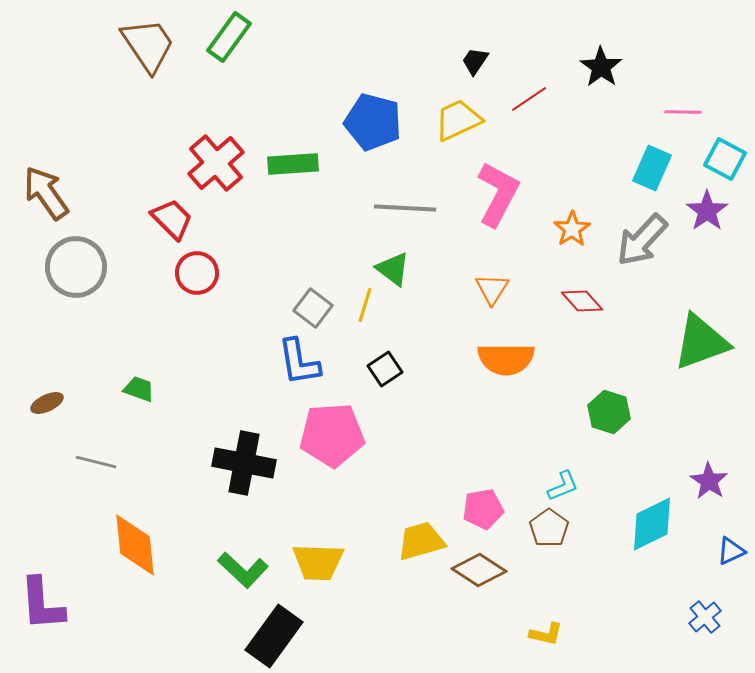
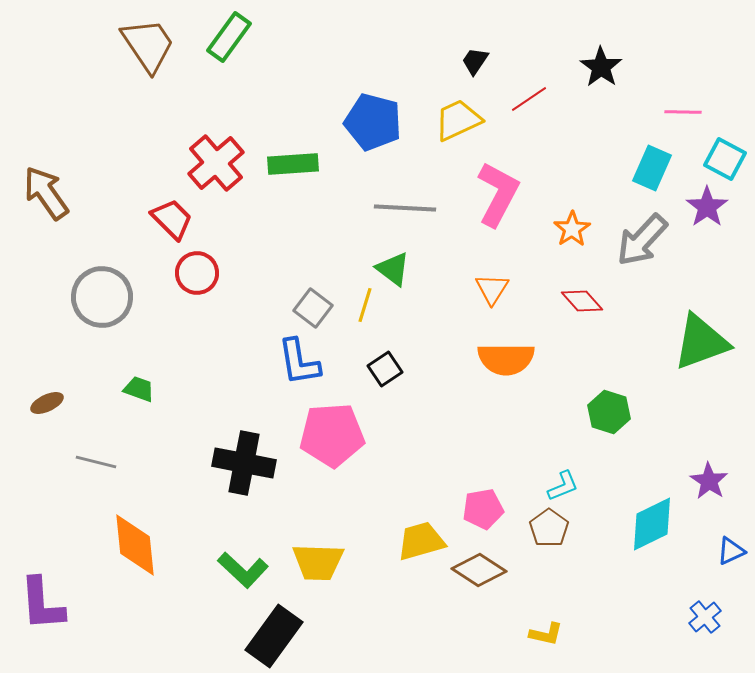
purple star at (707, 211): moved 4 px up
gray circle at (76, 267): moved 26 px right, 30 px down
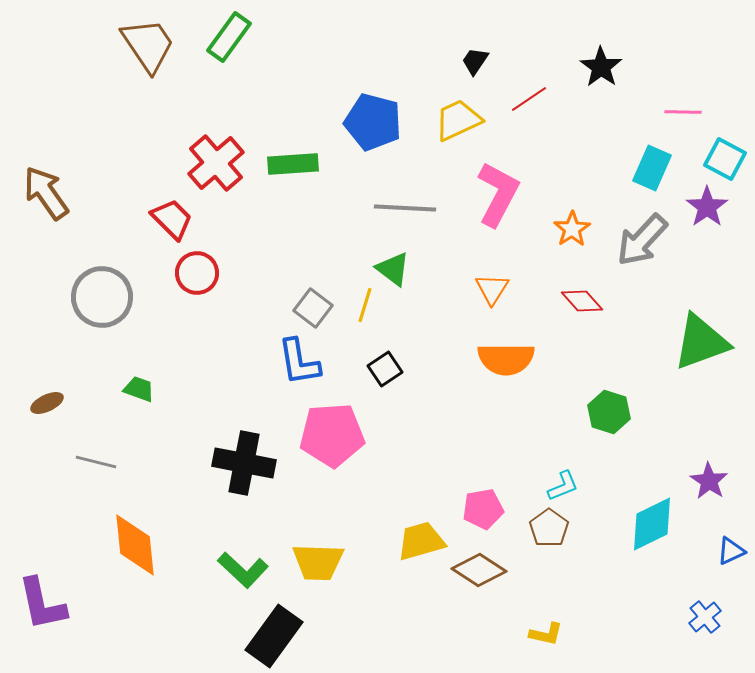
purple L-shape at (42, 604): rotated 8 degrees counterclockwise
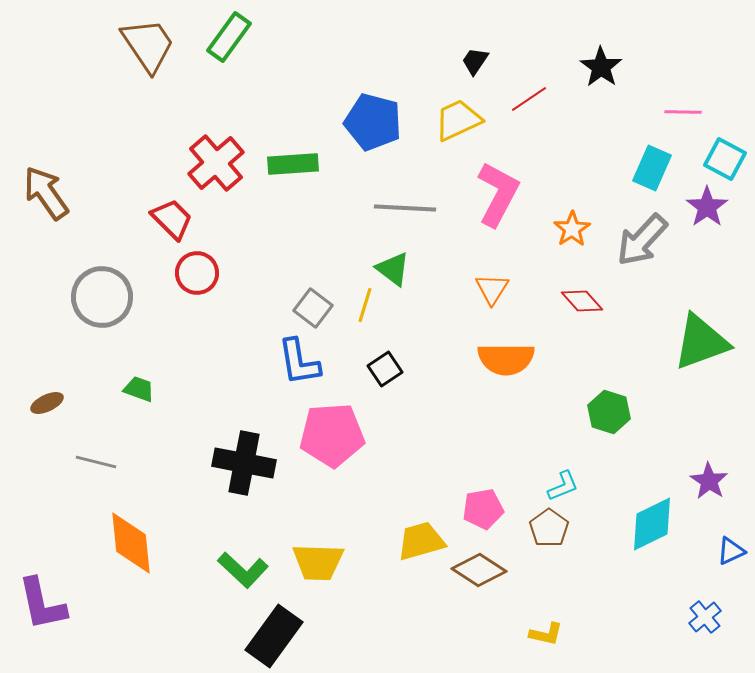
orange diamond at (135, 545): moved 4 px left, 2 px up
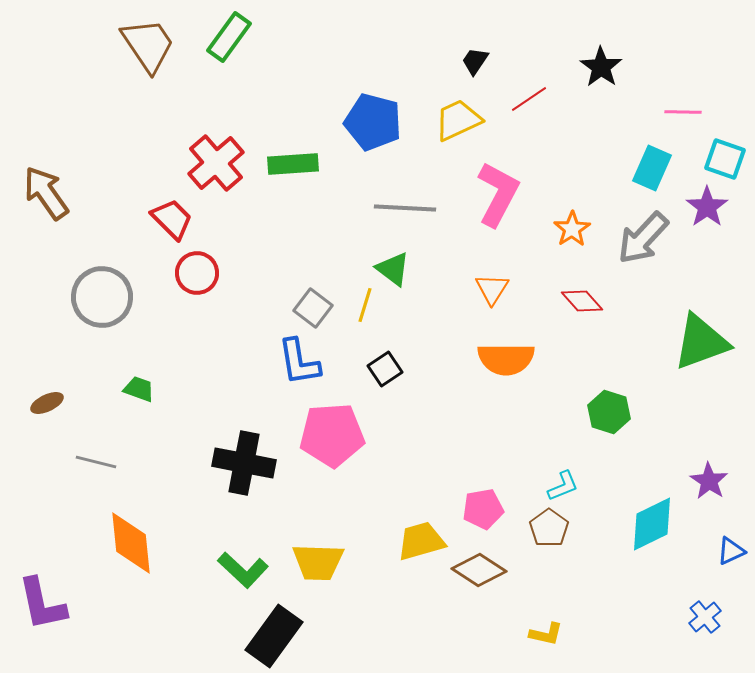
cyan square at (725, 159): rotated 9 degrees counterclockwise
gray arrow at (642, 240): moved 1 px right, 2 px up
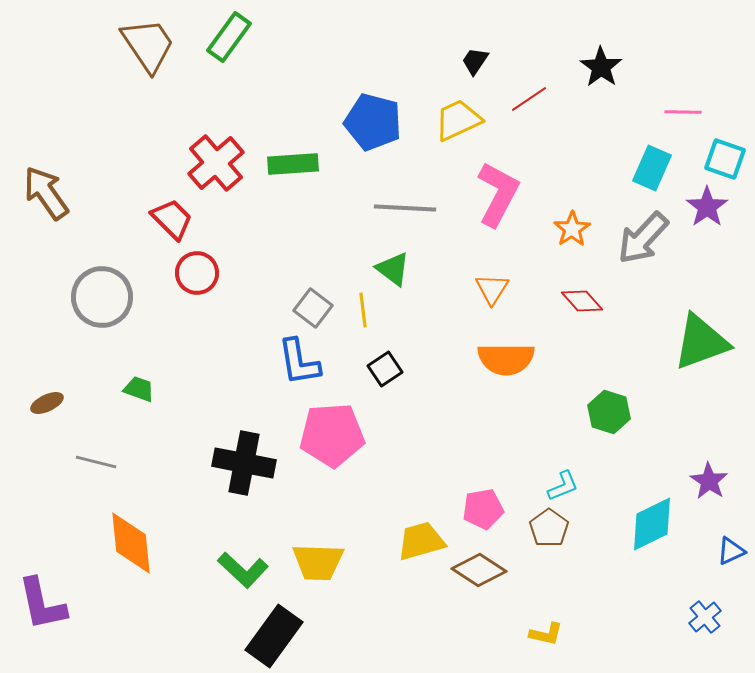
yellow line at (365, 305): moved 2 px left, 5 px down; rotated 24 degrees counterclockwise
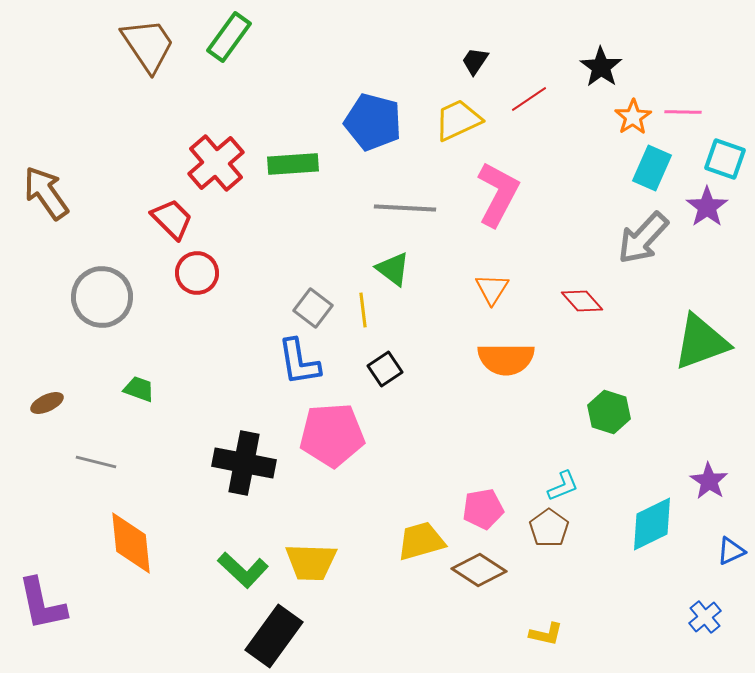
orange star at (572, 229): moved 61 px right, 112 px up
yellow trapezoid at (318, 562): moved 7 px left
